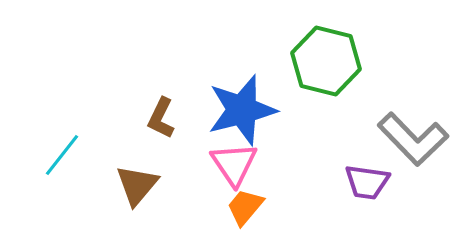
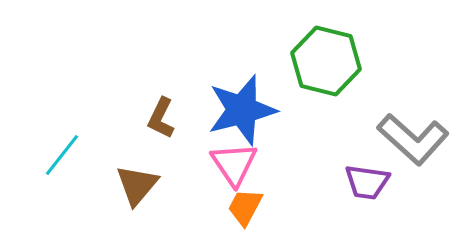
gray L-shape: rotated 4 degrees counterclockwise
orange trapezoid: rotated 12 degrees counterclockwise
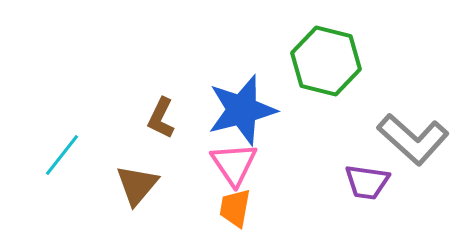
orange trapezoid: moved 10 px left, 1 px down; rotated 18 degrees counterclockwise
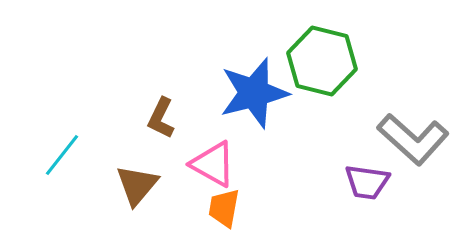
green hexagon: moved 4 px left
blue star: moved 12 px right, 17 px up
pink triangle: moved 21 px left; rotated 27 degrees counterclockwise
orange trapezoid: moved 11 px left
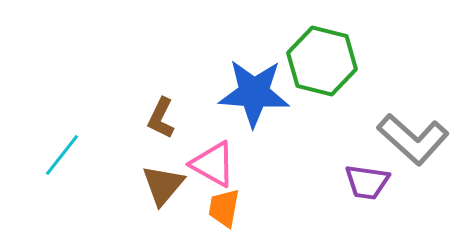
blue star: rotated 18 degrees clockwise
brown triangle: moved 26 px right
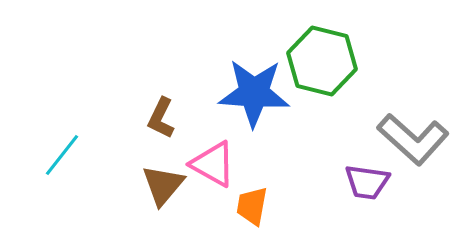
orange trapezoid: moved 28 px right, 2 px up
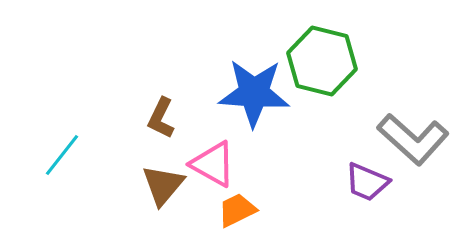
purple trapezoid: rotated 15 degrees clockwise
orange trapezoid: moved 15 px left, 4 px down; rotated 54 degrees clockwise
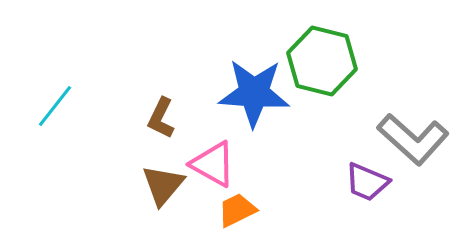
cyan line: moved 7 px left, 49 px up
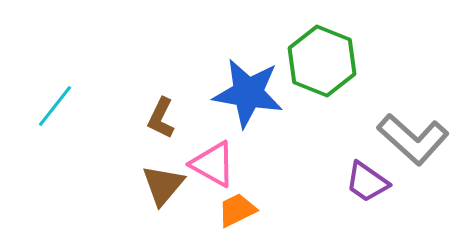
green hexagon: rotated 8 degrees clockwise
blue star: moved 6 px left; rotated 6 degrees clockwise
purple trapezoid: rotated 12 degrees clockwise
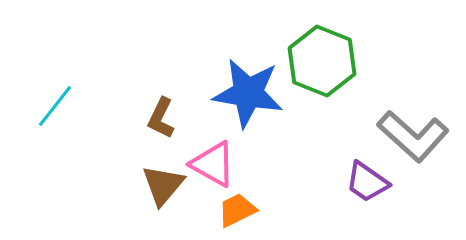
gray L-shape: moved 3 px up
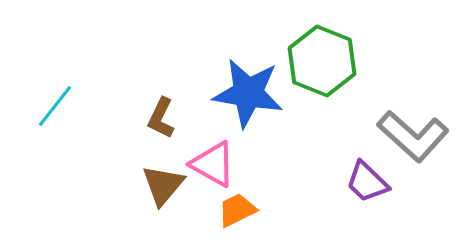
purple trapezoid: rotated 9 degrees clockwise
